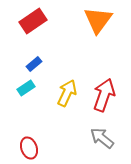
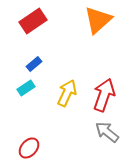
orange triangle: rotated 12 degrees clockwise
gray arrow: moved 5 px right, 6 px up
red ellipse: rotated 60 degrees clockwise
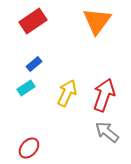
orange triangle: moved 1 px left, 1 px down; rotated 12 degrees counterclockwise
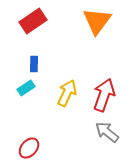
blue rectangle: rotated 49 degrees counterclockwise
